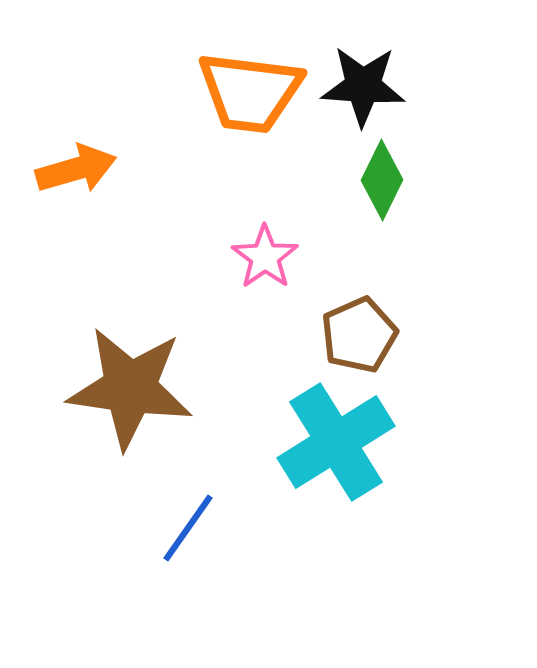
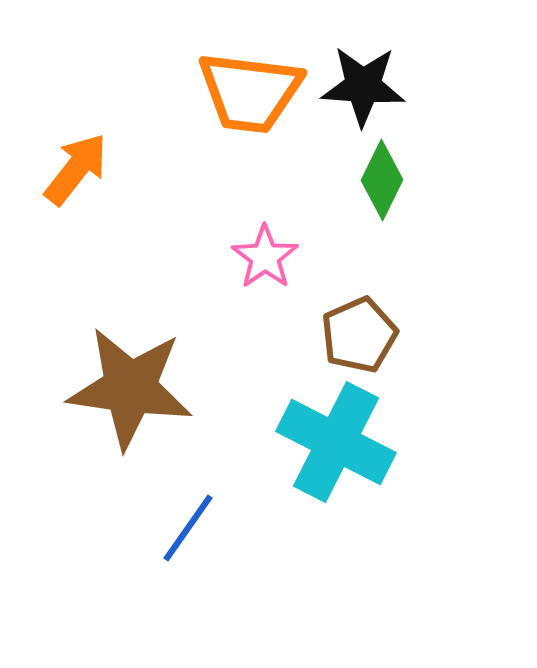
orange arrow: rotated 36 degrees counterclockwise
cyan cross: rotated 31 degrees counterclockwise
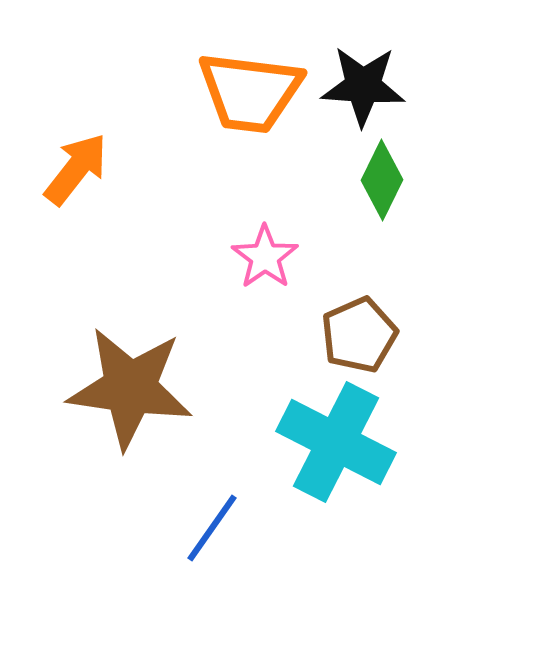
blue line: moved 24 px right
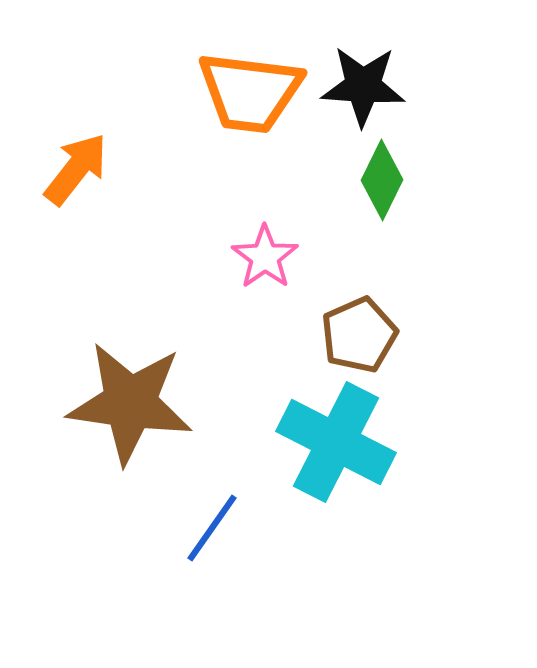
brown star: moved 15 px down
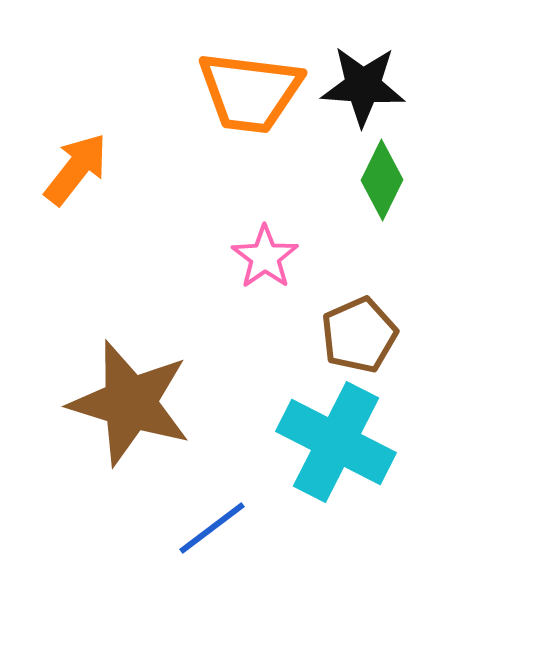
brown star: rotated 9 degrees clockwise
blue line: rotated 18 degrees clockwise
